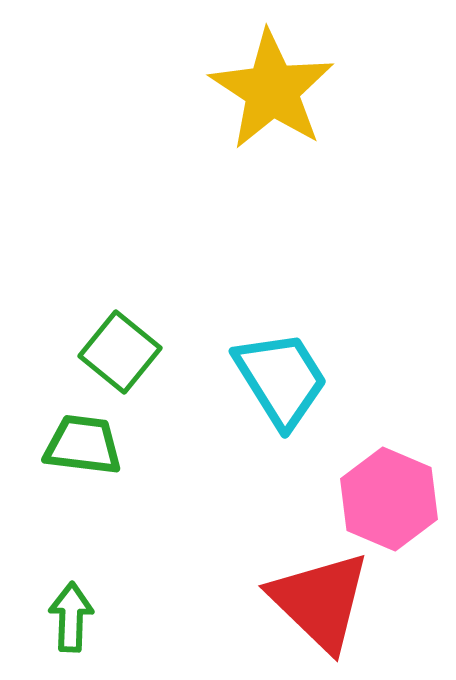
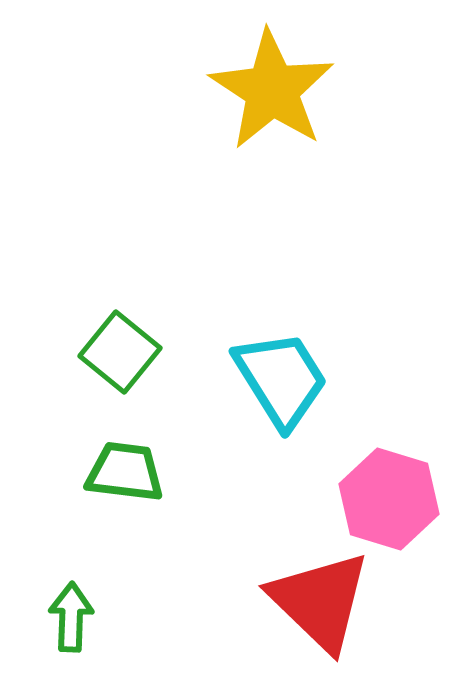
green trapezoid: moved 42 px right, 27 px down
pink hexagon: rotated 6 degrees counterclockwise
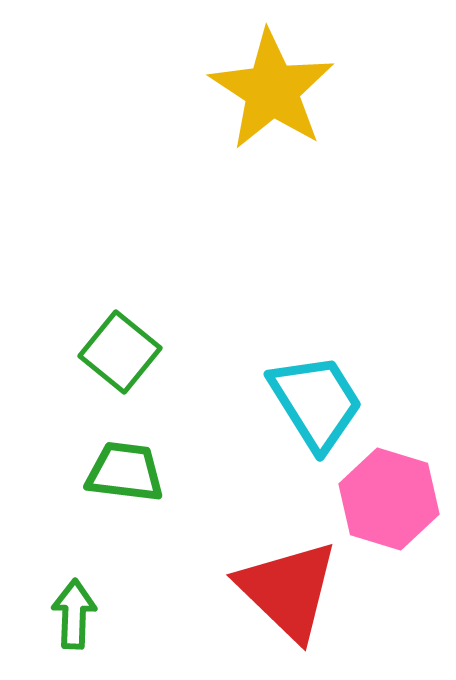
cyan trapezoid: moved 35 px right, 23 px down
red triangle: moved 32 px left, 11 px up
green arrow: moved 3 px right, 3 px up
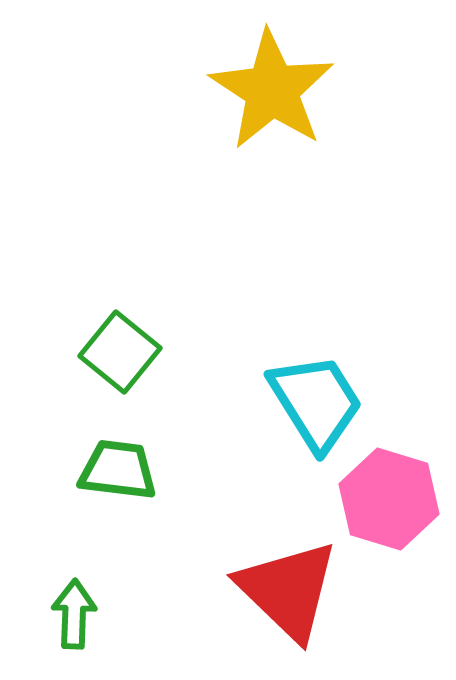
green trapezoid: moved 7 px left, 2 px up
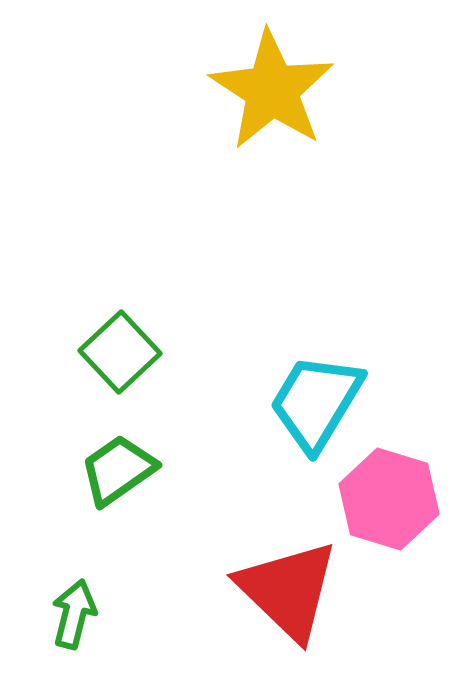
green square: rotated 8 degrees clockwise
cyan trapezoid: rotated 117 degrees counterclockwise
green trapezoid: rotated 42 degrees counterclockwise
green arrow: rotated 12 degrees clockwise
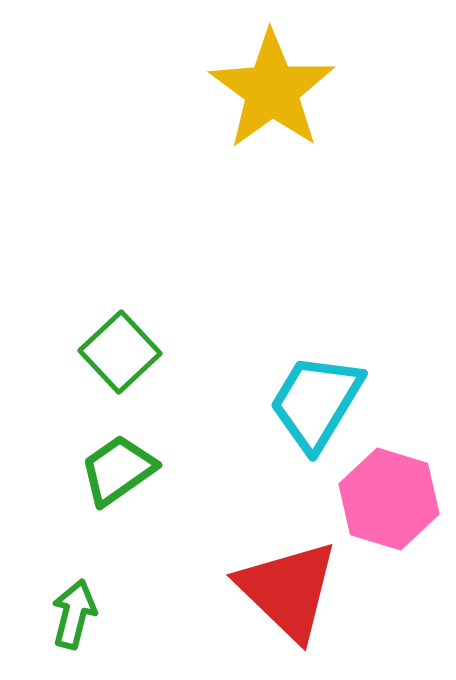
yellow star: rotated 3 degrees clockwise
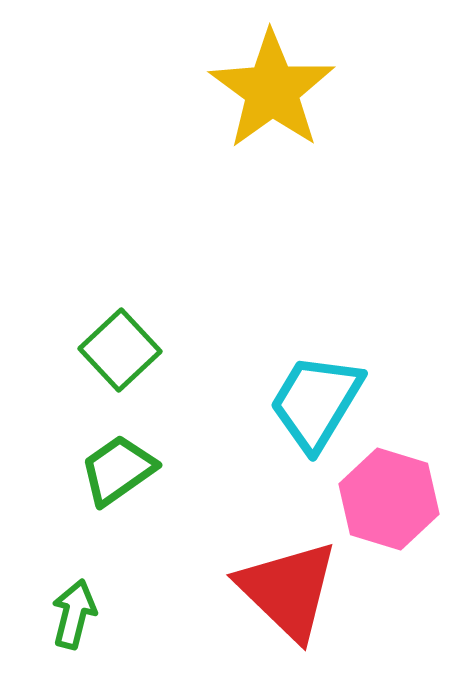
green square: moved 2 px up
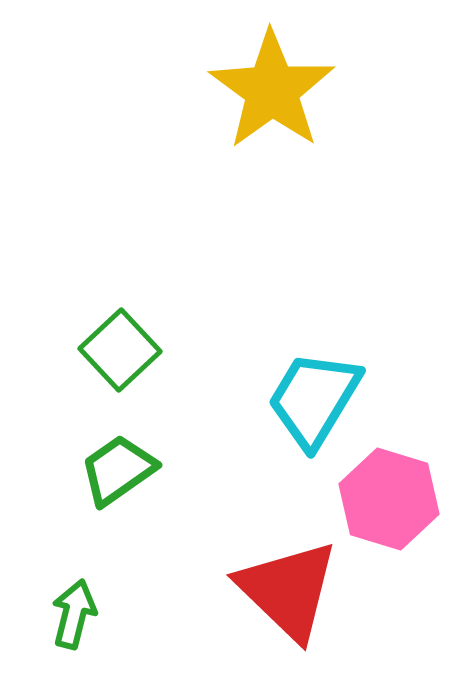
cyan trapezoid: moved 2 px left, 3 px up
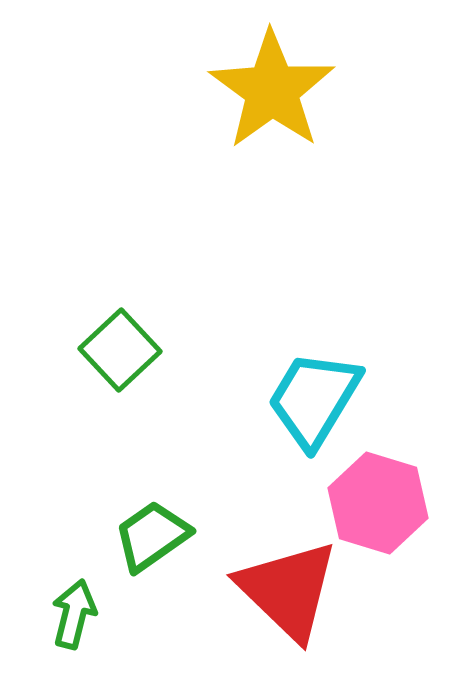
green trapezoid: moved 34 px right, 66 px down
pink hexagon: moved 11 px left, 4 px down
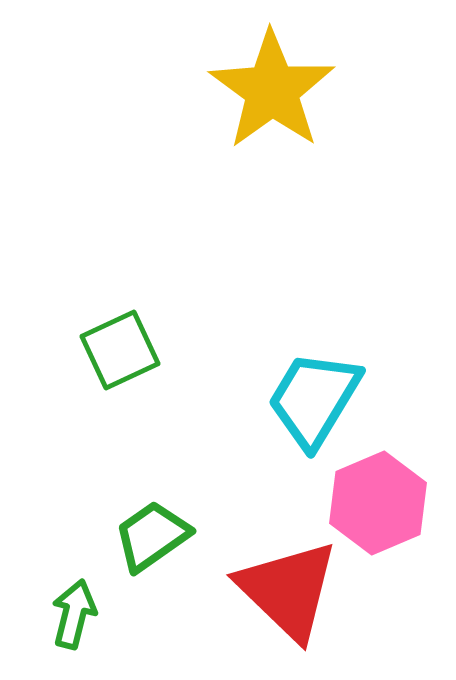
green square: rotated 18 degrees clockwise
pink hexagon: rotated 20 degrees clockwise
